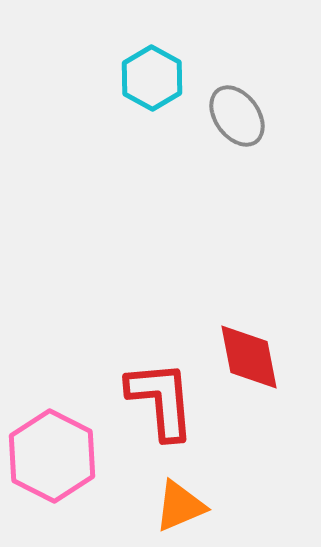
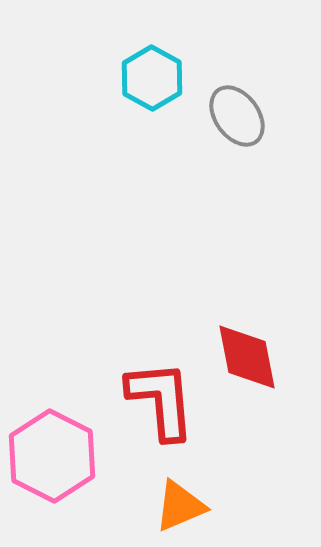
red diamond: moved 2 px left
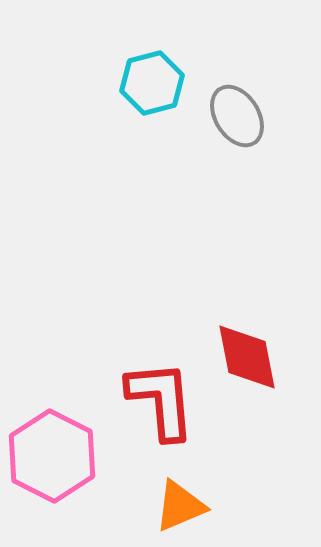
cyan hexagon: moved 5 px down; rotated 16 degrees clockwise
gray ellipse: rotated 4 degrees clockwise
